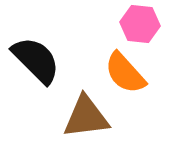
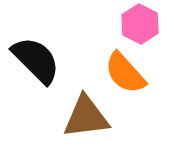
pink hexagon: rotated 21 degrees clockwise
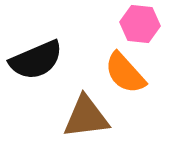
pink hexagon: rotated 21 degrees counterclockwise
black semicircle: rotated 112 degrees clockwise
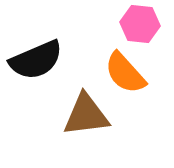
brown triangle: moved 2 px up
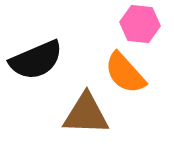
brown triangle: moved 1 px up; rotated 9 degrees clockwise
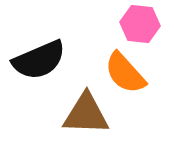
black semicircle: moved 3 px right
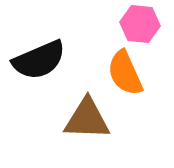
orange semicircle: rotated 18 degrees clockwise
brown triangle: moved 1 px right, 5 px down
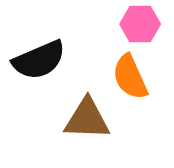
pink hexagon: rotated 6 degrees counterclockwise
orange semicircle: moved 5 px right, 4 px down
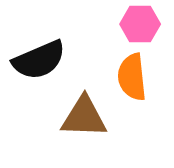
orange semicircle: moved 2 px right; rotated 18 degrees clockwise
brown triangle: moved 3 px left, 2 px up
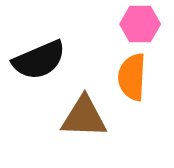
orange semicircle: rotated 9 degrees clockwise
